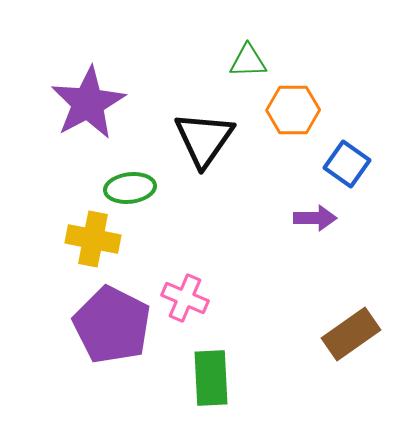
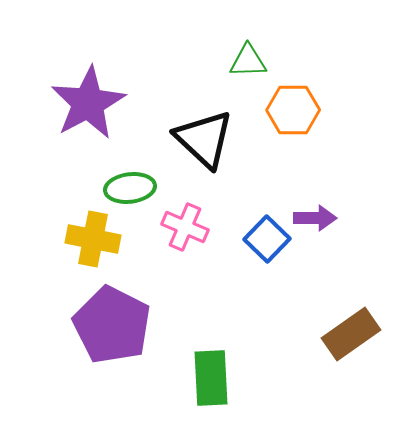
black triangle: rotated 22 degrees counterclockwise
blue square: moved 80 px left, 75 px down; rotated 9 degrees clockwise
pink cross: moved 71 px up
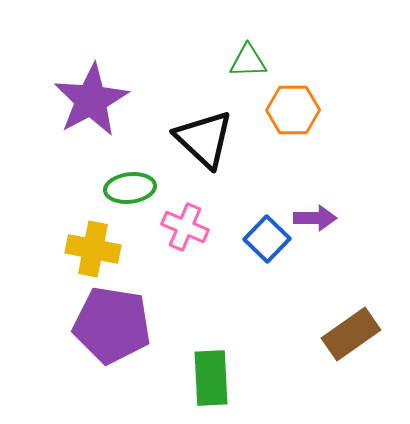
purple star: moved 3 px right, 3 px up
yellow cross: moved 10 px down
purple pentagon: rotated 18 degrees counterclockwise
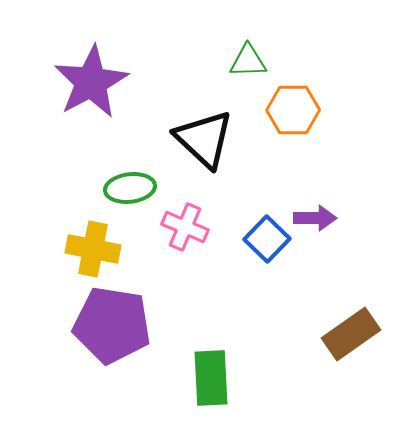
purple star: moved 18 px up
